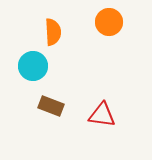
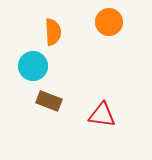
brown rectangle: moved 2 px left, 5 px up
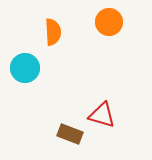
cyan circle: moved 8 px left, 2 px down
brown rectangle: moved 21 px right, 33 px down
red triangle: rotated 8 degrees clockwise
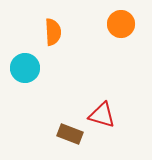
orange circle: moved 12 px right, 2 px down
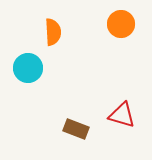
cyan circle: moved 3 px right
red triangle: moved 20 px right
brown rectangle: moved 6 px right, 5 px up
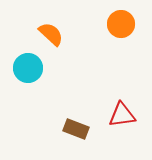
orange semicircle: moved 2 px left, 2 px down; rotated 44 degrees counterclockwise
red triangle: rotated 24 degrees counterclockwise
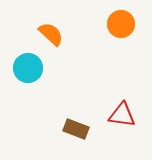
red triangle: rotated 16 degrees clockwise
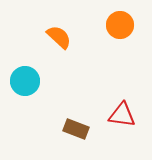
orange circle: moved 1 px left, 1 px down
orange semicircle: moved 8 px right, 3 px down
cyan circle: moved 3 px left, 13 px down
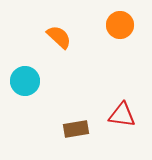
brown rectangle: rotated 30 degrees counterclockwise
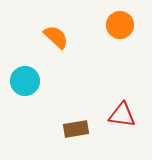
orange semicircle: moved 3 px left
